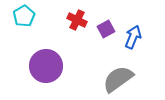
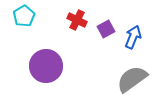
gray semicircle: moved 14 px right
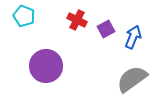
cyan pentagon: rotated 20 degrees counterclockwise
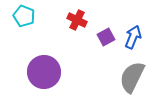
purple square: moved 8 px down
purple circle: moved 2 px left, 6 px down
gray semicircle: moved 2 px up; rotated 28 degrees counterclockwise
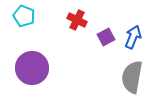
purple circle: moved 12 px left, 4 px up
gray semicircle: rotated 16 degrees counterclockwise
